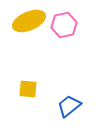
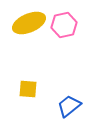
yellow ellipse: moved 2 px down
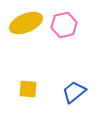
yellow ellipse: moved 3 px left
blue trapezoid: moved 5 px right, 14 px up
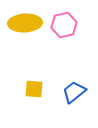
yellow ellipse: moved 1 px left; rotated 20 degrees clockwise
yellow square: moved 6 px right
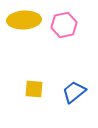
yellow ellipse: moved 1 px left, 3 px up
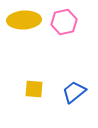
pink hexagon: moved 3 px up
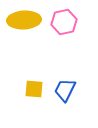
blue trapezoid: moved 9 px left, 2 px up; rotated 25 degrees counterclockwise
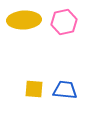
blue trapezoid: rotated 70 degrees clockwise
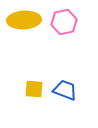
blue trapezoid: rotated 15 degrees clockwise
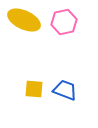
yellow ellipse: rotated 28 degrees clockwise
